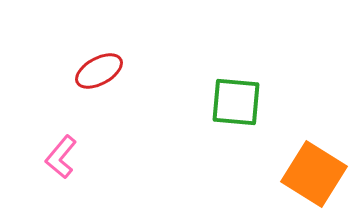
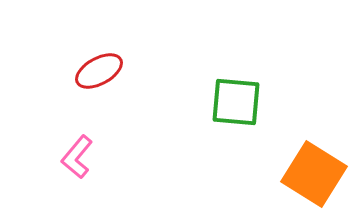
pink L-shape: moved 16 px right
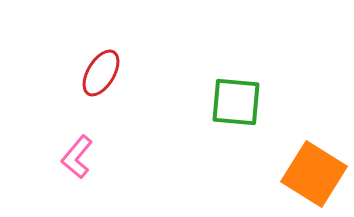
red ellipse: moved 2 px right, 2 px down; rotated 30 degrees counterclockwise
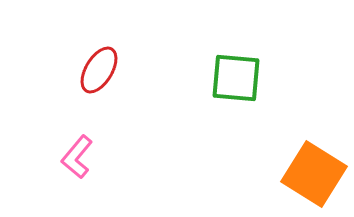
red ellipse: moved 2 px left, 3 px up
green square: moved 24 px up
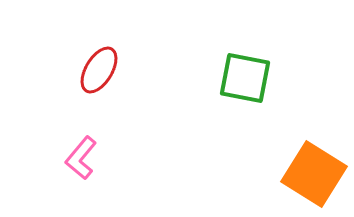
green square: moved 9 px right; rotated 6 degrees clockwise
pink L-shape: moved 4 px right, 1 px down
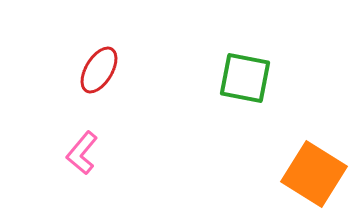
pink L-shape: moved 1 px right, 5 px up
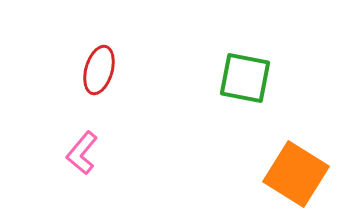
red ellipse: rotated 15 degrees counterclockwise
orange square: moved 18 px left
